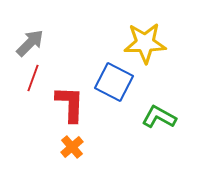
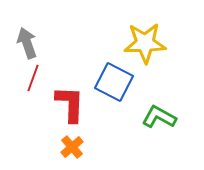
gray arrow: moved 3 px left; rotated 64 degrees counterclockwise
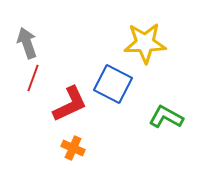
blue square: moved 1 px left, 2 px down
red L-shape: rotated 63 degrees clockwise
green L-shape: moved 7 px right
orange cross: moved 1 px right, 1 px down; rotated 25 degrees counterclockwise
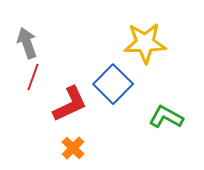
red line: moved 1 px up
blue square: rotated 18 degrees clockwise
orange cross: rotated 20 degrees clockwise
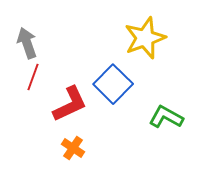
yellow star: moved 5 px up; rotated 18 degrees counterclockwise
orange cross: rotated 10 degrees counterclockwise
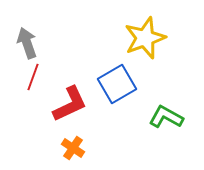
blue square: moved 4 px right; rotated 15 degrees clockwise
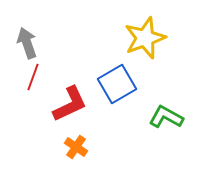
orange cross: moved 3 px right, 1 px up
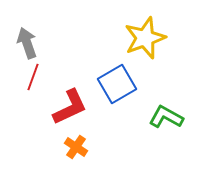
red L-shape: moved 3 px down
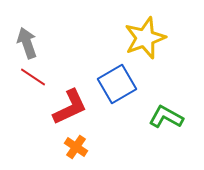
red line: rotated 76 degrees counterclockwise
